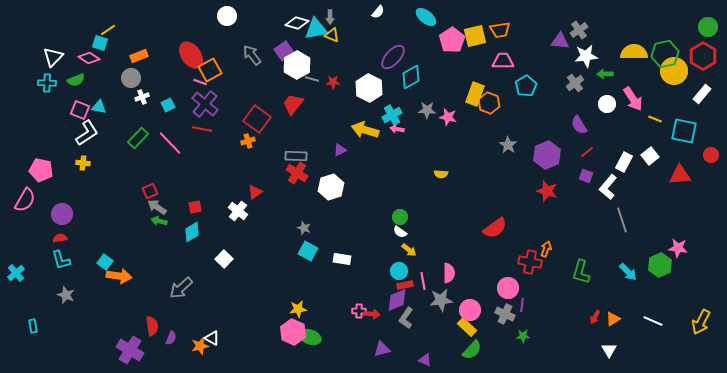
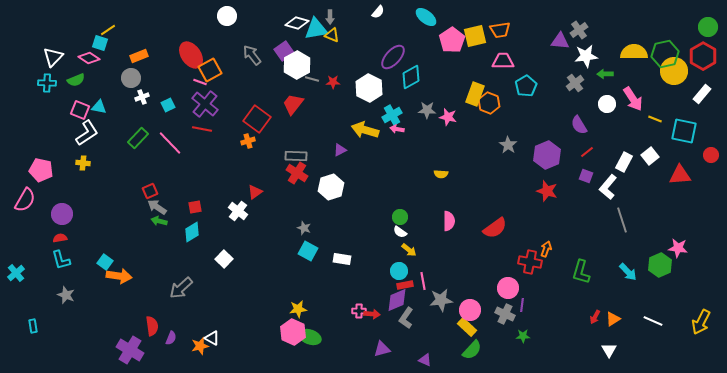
pink semicircle at (449, 273): moved 52 px up
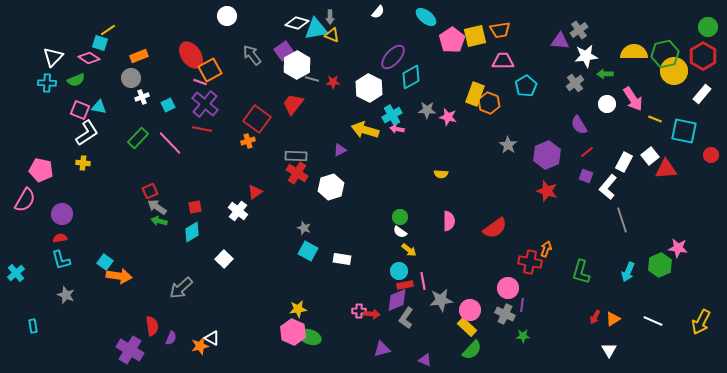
red triangle at (680, 175): moved 14 px left, 6 px up
cyan arrow at (628, 272): rotated 66 degrees clockwise
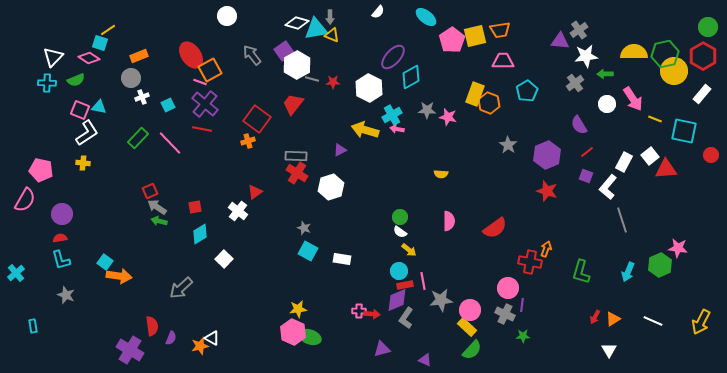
cyan pentagon at (526, 86): moved 1 px right, 5 px down
cyan diamond at (192, 232): moved 8 px right, 2 px down
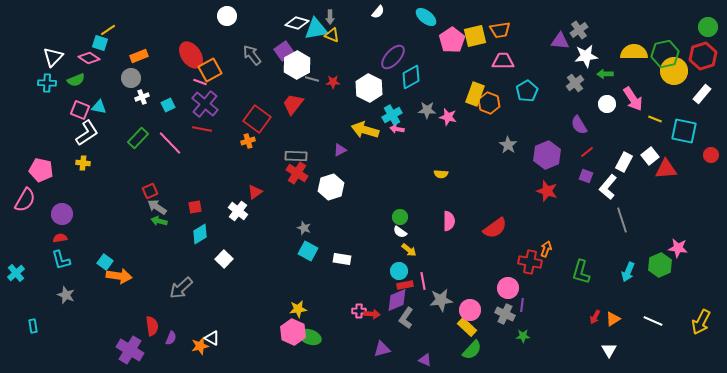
red hexagon at (703, 56): rotated 12 degrees clockwise
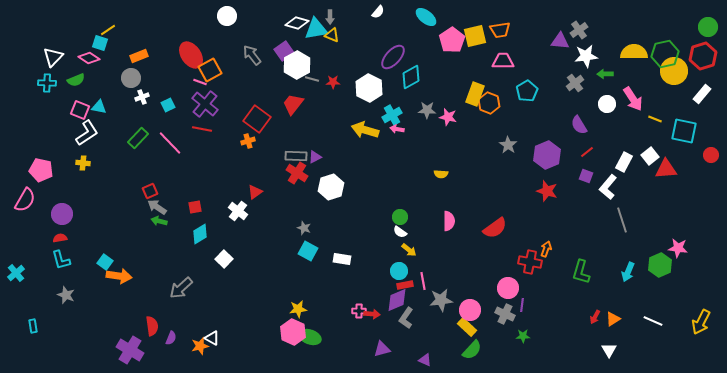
purple triangle at (340, 150): moved 25 px left, 7 px down
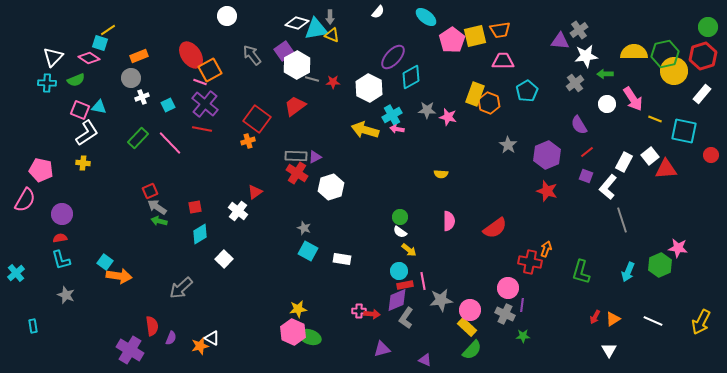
red trapezoid at (293, 104): moved 2 px right, 2 px down; rotated 15 degrees clockwise
